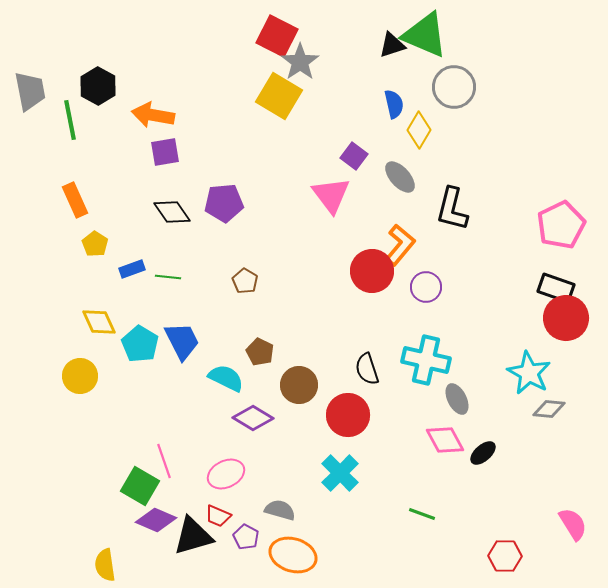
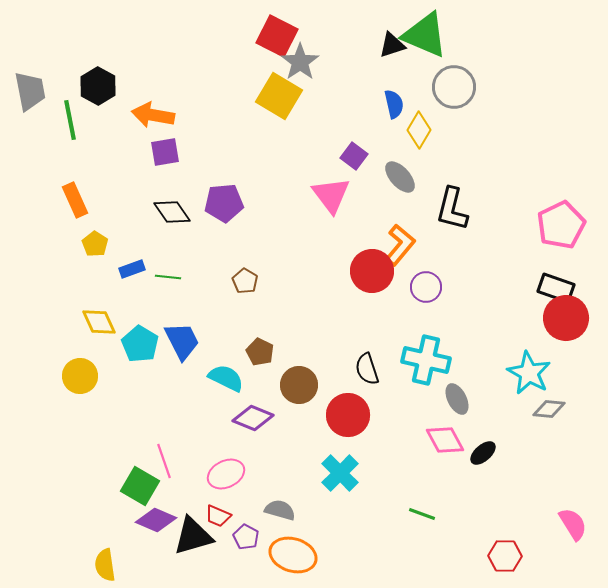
purple diamond at (253, 418): rotated 9 degrees counterclockwise
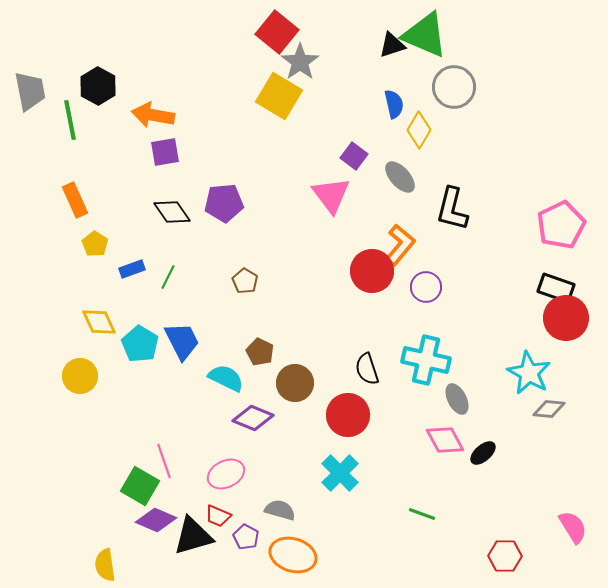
red square at (277, 36): moved 4 px up; rotated 12 degrees clockwise
green line at (168, 277): rotated 70 degrees counterclockwise
brown circle at (299, 385): moved 4 px left, 2 px up
pink semicircle at (573, 524): moved 3 px down
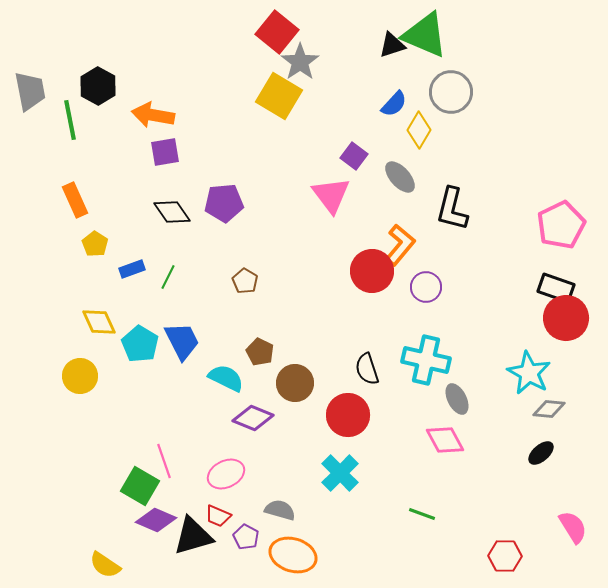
gray circle at (454, 87): moved 3 px left, 5 px down
blue semicircle at (394, 104): rotated 56 degrees clockwise
black ellipse at (483, 453): moved 58 px right
yellow semicircle at (105, 565): rotated 48 degrees counterclockwise
